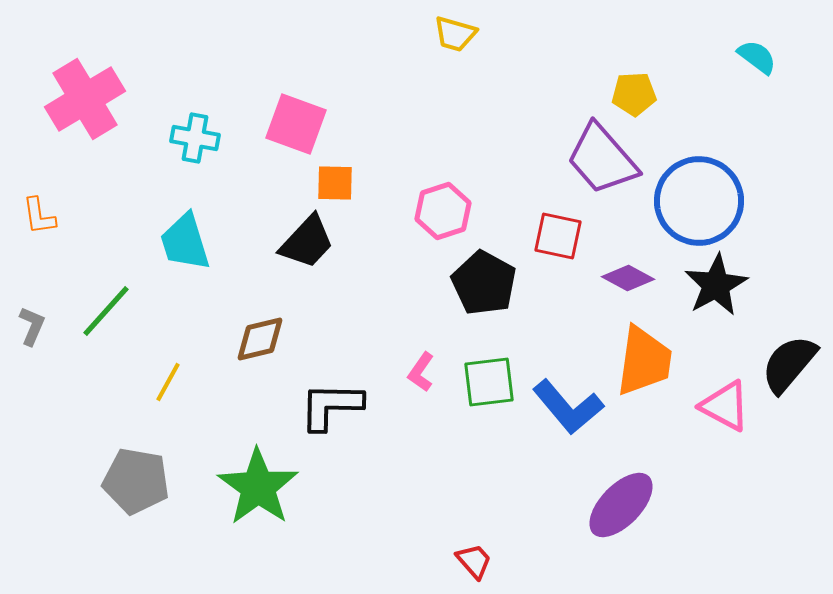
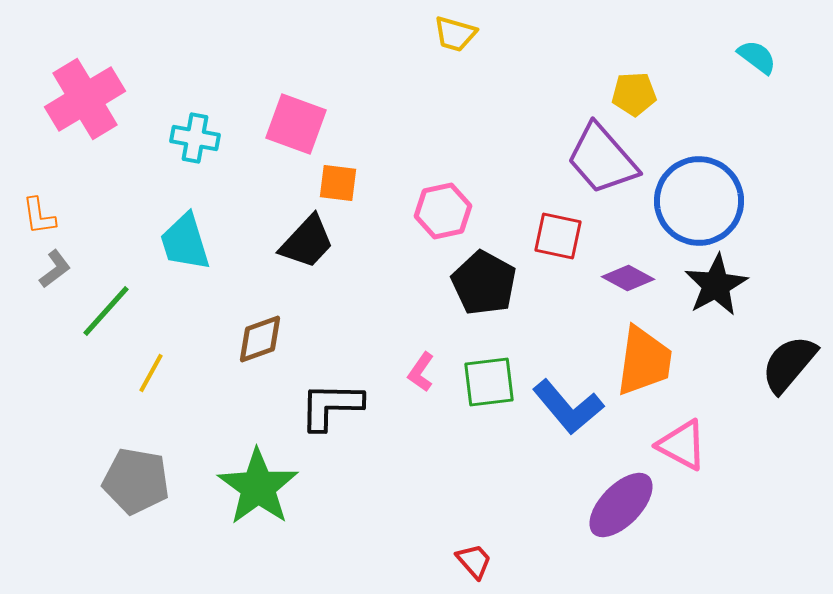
orange square: moved 3 px right; rotated 6 degrees clockwise
pink hexagon: rotated 6 degrees clockwise
gray L-shape: moved 23 px right, 57 px up; rotated 30 degrees clockwise
brown diamond: rotated 6 degrees counterclockwise
yellow line: moved 17 px left, 9 px up
pink triangle: moved 43 px left, 39 px down
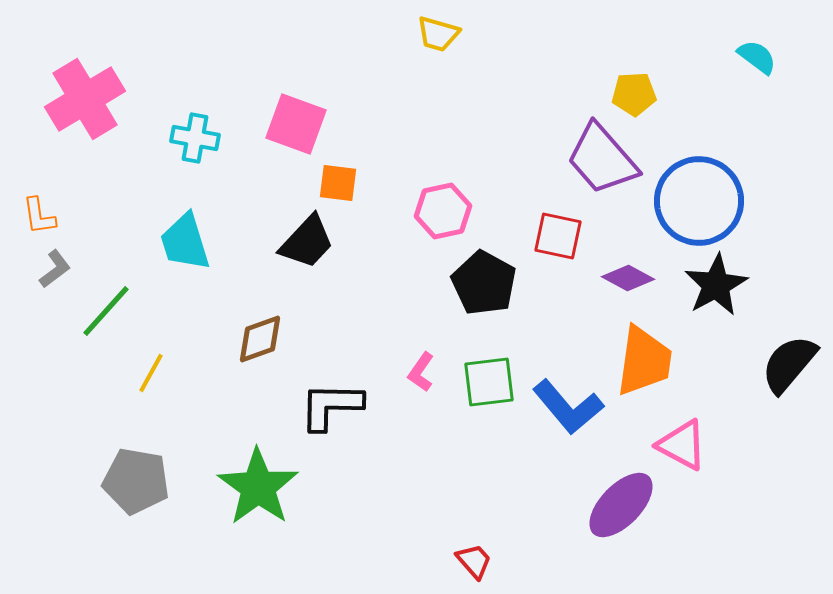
yellow trapezoid: moved 17 px left
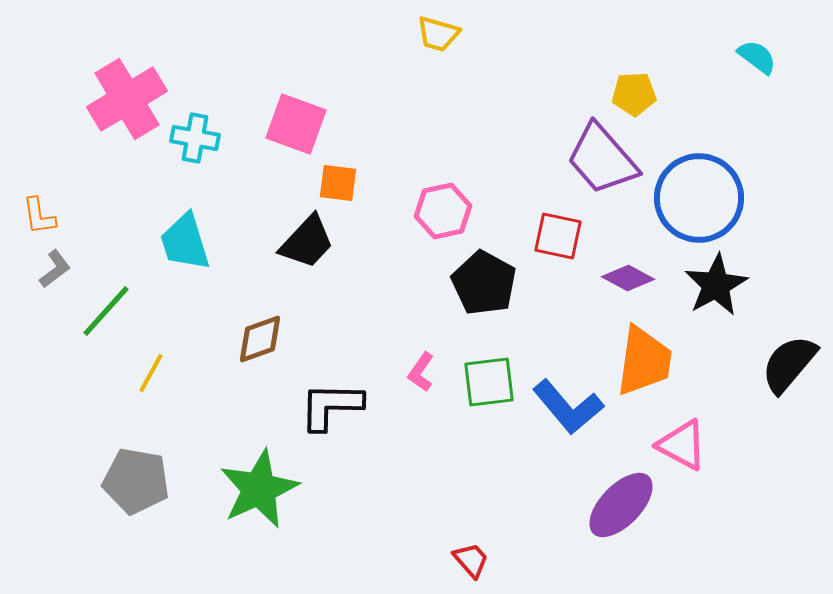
pink cross: moved 42 px right
blue circle: moved 3 px up
green star: moved 1 px right, 2 px down; rotated 12 degrees clockwise
red trapezoid: moved 3 px left, 1 px up
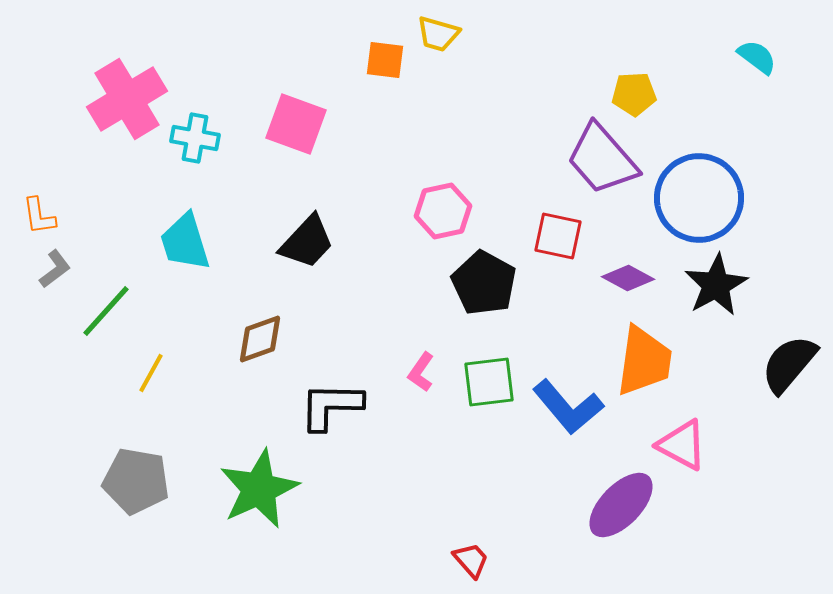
orange square: moved 47 px right, 123 px up
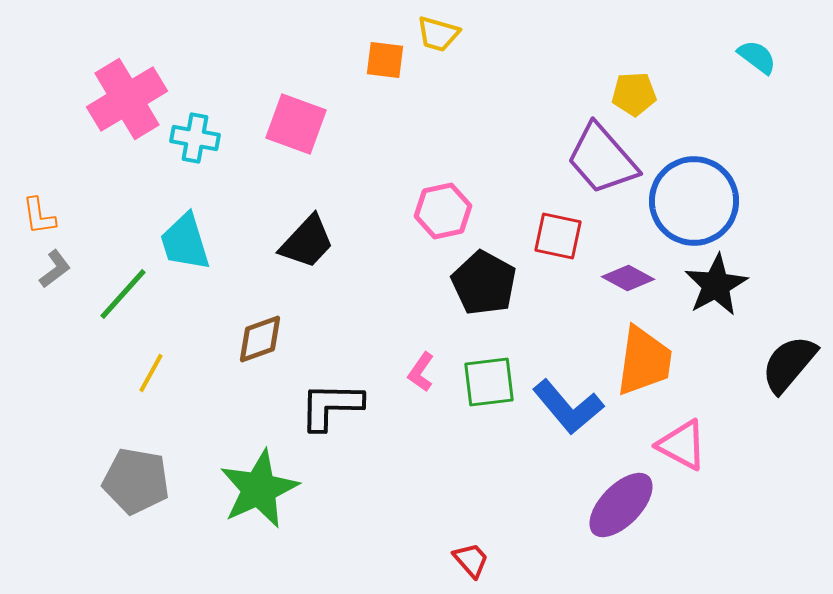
blue circle: moved 5 px left, 3 px down
green line: moved 17 px right, 17 px up
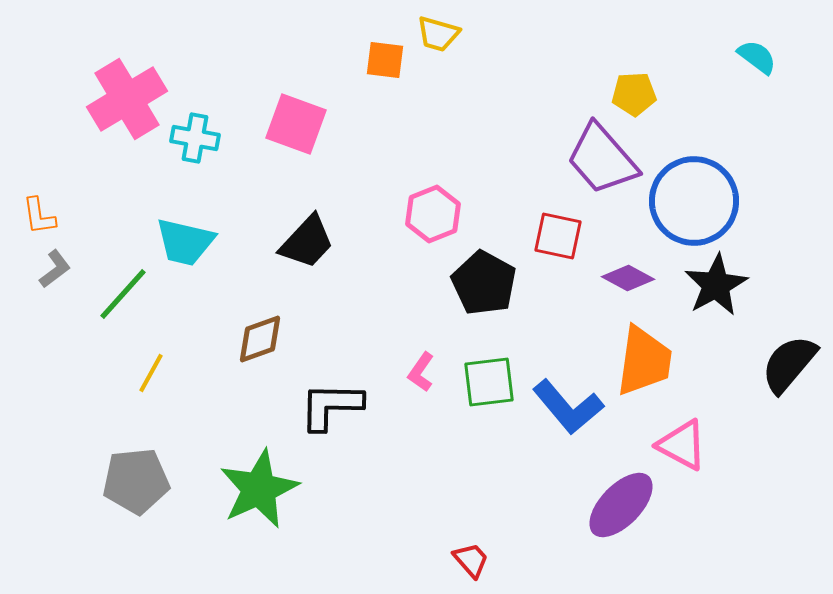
pink hexagon: moved 10 px left, 3 px down; rotated 10 degrees counterclockwise
cyan trapezoid: rotated 60 degrees counterclockwise
gray pentagon: rotated 16 degrees counterclockwise
